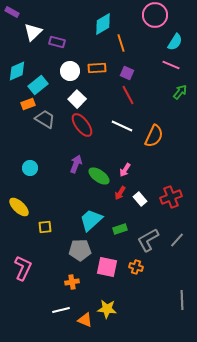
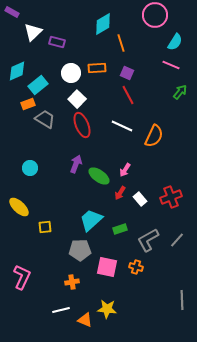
white circle at (70, 71): moved 1 px right, 2 px down
red ellipse at (82, 125): rotated 15 degrees clockwise
pink L-shape at (23, 268): moved 1 px left, 9 px down
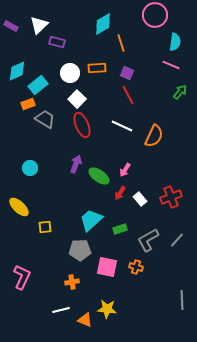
purple rectangle at (12, 12): moved 1 px left, 14 px down
white triangle at (33, 32): moved 6 px right, 7 px up
cyan semicircle at (175, 42): rotated 24 degrees counterclockwise
white circle at (71, 73): moved 1 px left
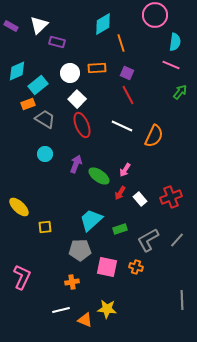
cyan circle at (30, 168): moved 15 px right, 14 px up
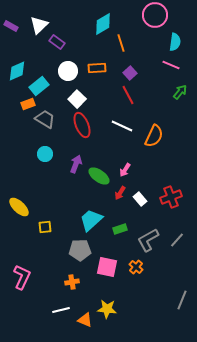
purple rectangle at (57, 42): rotated 21 degrees clockwise
white circle at (70, 73): moved 2 px left, 2 px up
purple square at (127, 73): moved 3 px right; rotated 24 degrees clockwise
cyan rectangle at (38, 85): moved 1 px right, 1 px down
orange cross at (136, 267): rotated 24 degrees clockwise
gray line at (182, 300): rotated 24 degrees clockwise
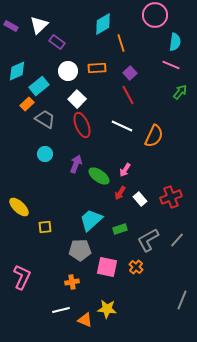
orange rectangle at (28, 104): moved 1 px left; rotated 24 degrees counterclockwise
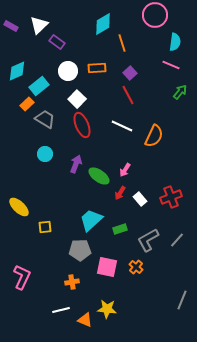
orange line at (121, 43): moved 1 px right
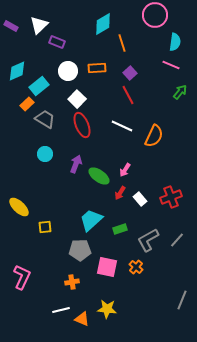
purple rectangle at (57, 42): rotated 14 degrees counterclockwise
orange triangle at (85, 320): moved 3 px left, 1 px up
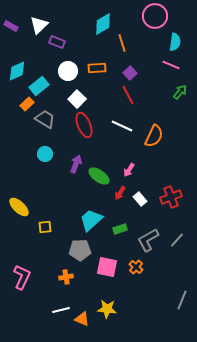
pink circle at (155, 15): moved 1 px down
red ellipse at (82, 125): moved 2 px right
pink arrow at (125, 170): moved 4 px right
orange cross at (72, 282): moved 6 px left, 5 px up
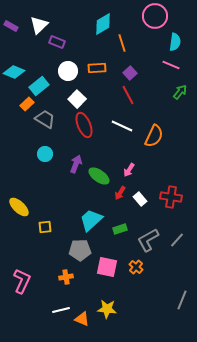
cyan diamond at (17, 71): moved 3 px left, 1 px down; rotated 45 degrees clockwise
red cross at (171, 197): rotated 30 degrees clockwise
pink L-shape at (22, 277): moved 4 px down
